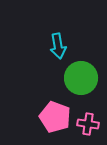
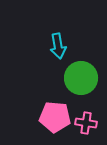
pink pentagon: rotated 16 degrees counterclockwise
pink cross: moved 2 px left, 1 px up
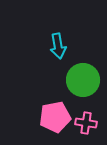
green circle: moved 2 px right, 2 px down
pink pentagon: rotated 16 degrees counterclockwise
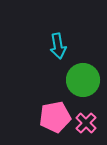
pink cross: rotated 35 degrees clockwise
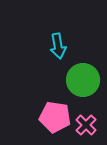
pink pentagon: rotated 20 degrees clockwise
pink cross: moved 2 px down
